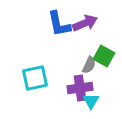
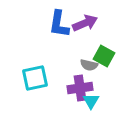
blue L-shape: rotated 20 degrees clockwise
gray semicircle: rotated 78 degrees clockwise
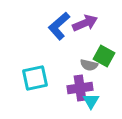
blue L-shape: moved 2 px down; rotated 40 degrees clockwise
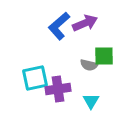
green square: rotated 30 degrees counterclockwise
purple cross: moved 22 px left, 1 px down
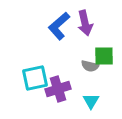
purple arrow: rotated 100 degrees clockwise
gray semicircle: moved 1 px right, 1 px down
purple cross: rotated 10 degrees counterclockwise
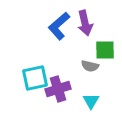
green square: moved 1 px right, 6 px up
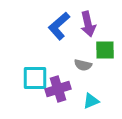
purple arrow: moved 3 px right, 1 px down
gray semicircle: moved 7 px left, 1 px up
cyan square: rotated 12 degrees clockwise
cyan triangle: rotated 36 degrees clockwise
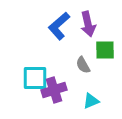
gray semicircle: rotated 48 degrees clockwise
purple cross: moved 4 px left, 1 px down
